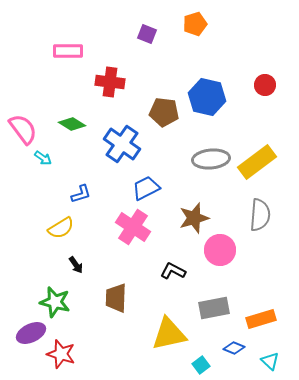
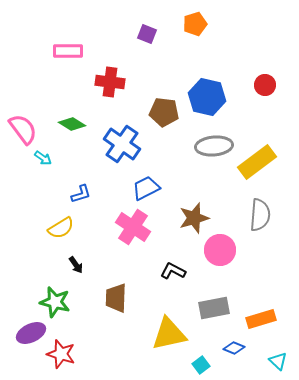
gray ellipse: moved 3 px right, 13 px up
cyan triangle: moved 8 px right
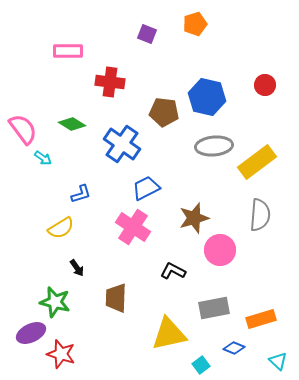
black arrow: moved 1 px right, 3 px down
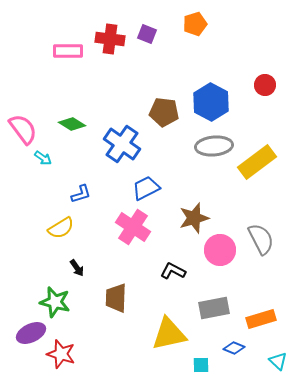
red cross: moved 43 px up
blue hexagon: moved 4 px right, 5 px down; rotated 15 degrees clockwise
gray semicircle: moved 1 px right, 24 px down; rotated 32 degrees counterclockwise
cyan square: rotated 36 degrees clockwise
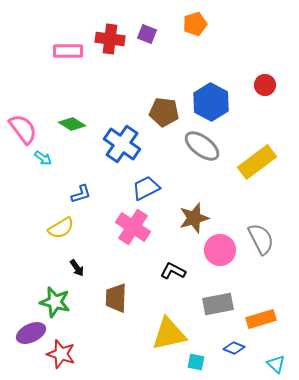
gray ellipse: moved 12 px left; rotated 42 degrees clockwise
gray rectangle: moved 4 px right, 4 px up
cyan triangle: moved 2 px left, 3 px down
cyan square: moved 5 px left, 3 px up; rotated 12 degrees clockwise
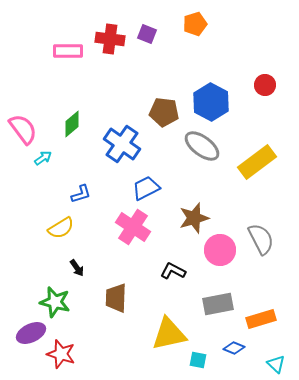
green diamond: rotated 72 degrees counterclockwise
cyan arrow: rotated 72 degrees counterclockwise
cyan square: moved 2 px right, 2 px up
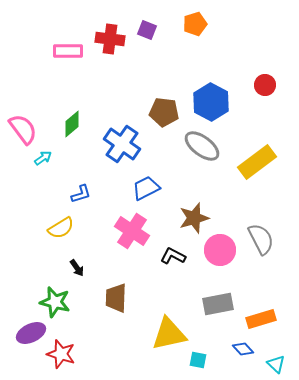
purple square: moved 4 px up
pink cross: moved 1 px left, 4 px down
black L-shape: moved 15 px up
blue diamond: moved 9 px right, 1 px down; rotated 25 degrees clockwise
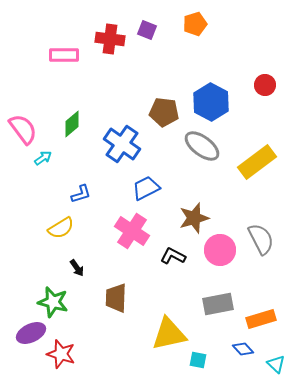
pink rectangle: moved 4 px left, 4 px down
green star: moved 2 px left
